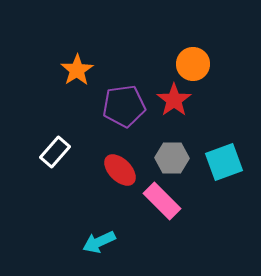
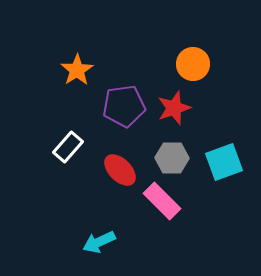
red star: moved 8 px down; rotated 16 degrees clockwise
white rectangle: moved 13 px right, 5 px up
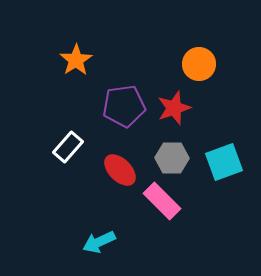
orange circle: moved 6 px right
orange star: moved 1 px left, 10 px up
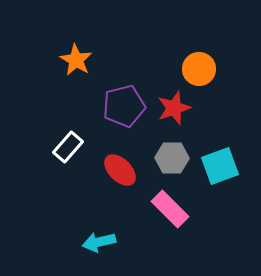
orange star: rotated 8 degrees counterclockwise
orange circle: moved 5 px down
purple pentagon: rotated 6 degrees counterclockwise
cyan square: moved 4 px left, 4 px down
pink rectangle: moved 8 px right, 8 px down
cyan arrow: rotated 12 degrees clockwise
